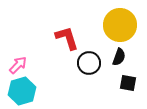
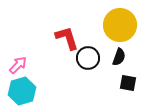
black circle: moved 1 px left, 5 px up
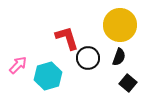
black square: rotated 30 degrees clockwise
cyan hexagon: moved 26 px right, 15 px up
